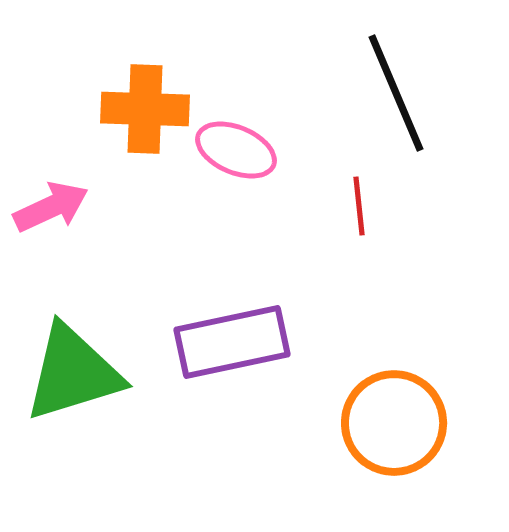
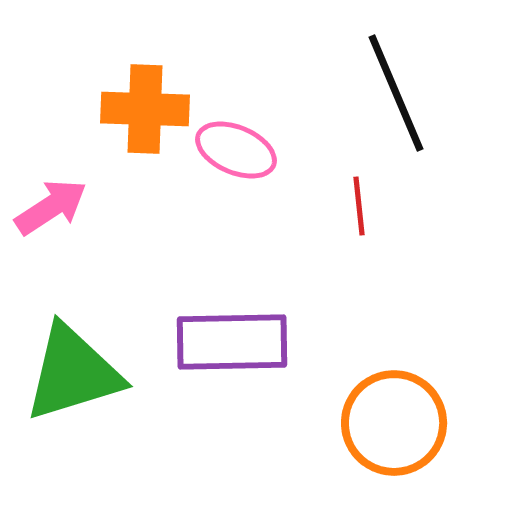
pink arrow: rotated 8 degrees counterclockwise
purple rectangle: rotated 11 degrees clockwise
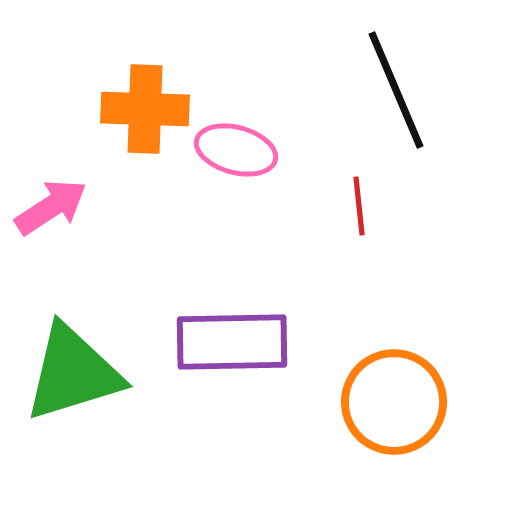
black line: moved 3 px up
pink ellipse: rotated 8 degrees counterclockwise
orange circle: moved 21 px up
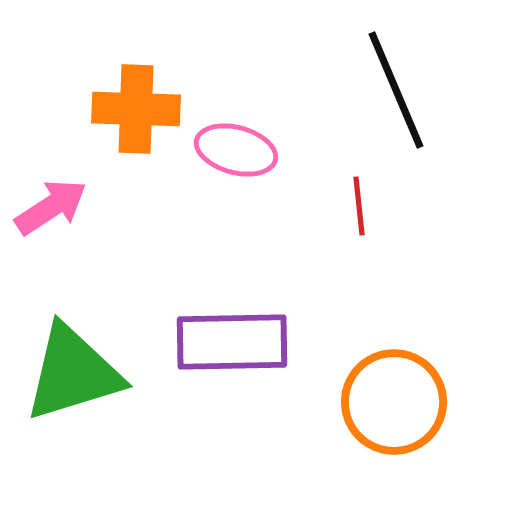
orange cross: moved 9 px left
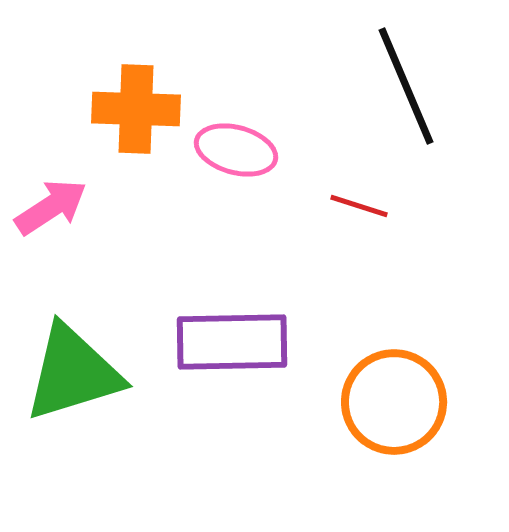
black line: moved 10 px right, 4 px up
red line: rotated 66 degrees counterclockwise
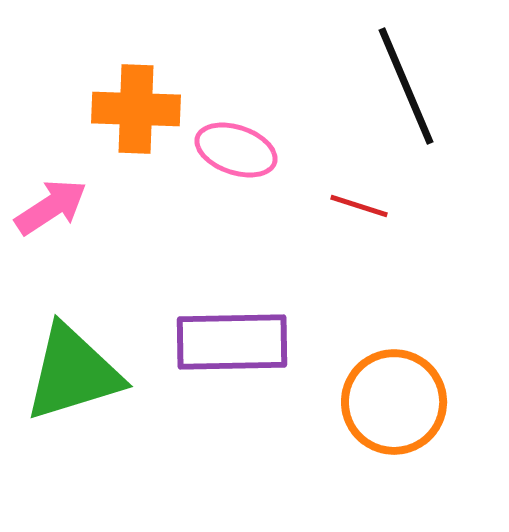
pink ellipse: rotated 4 degrees clockwise
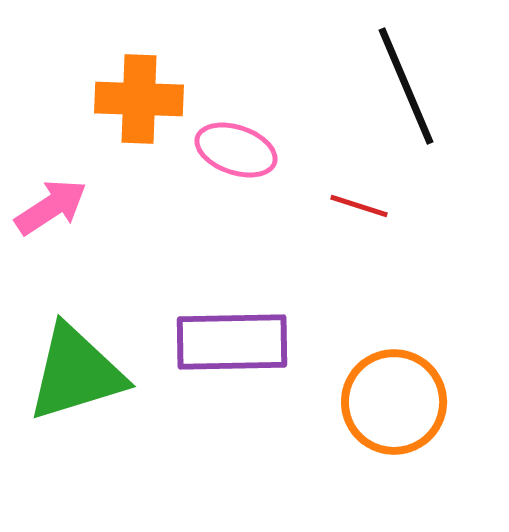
orange cross: moved 3 px right, 10 px up
green triangle: moved 3 px right
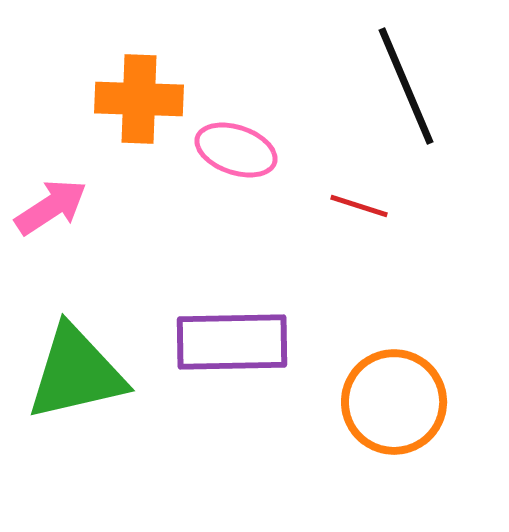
green triangle: rotated 4 degrees clockwise
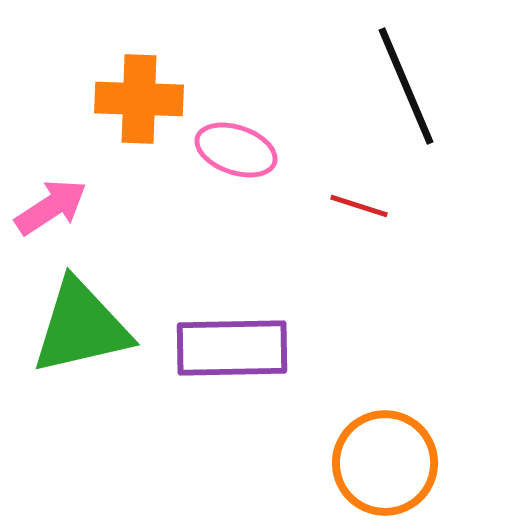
purple rectangle: moved 6 px down
green triangle: moved 5 px right, 46 px up
orange circle: moved 9 px left, 61 px down
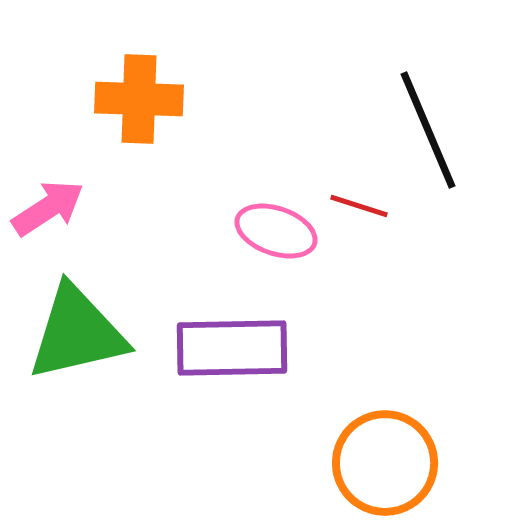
black line: moved 22 px right, 44 px down
pink ellipse: moved 40 px right, 81 px down
pink arrow: moved 3 px left, 1 px down
green triangle: moved 4 px left, 6 px down
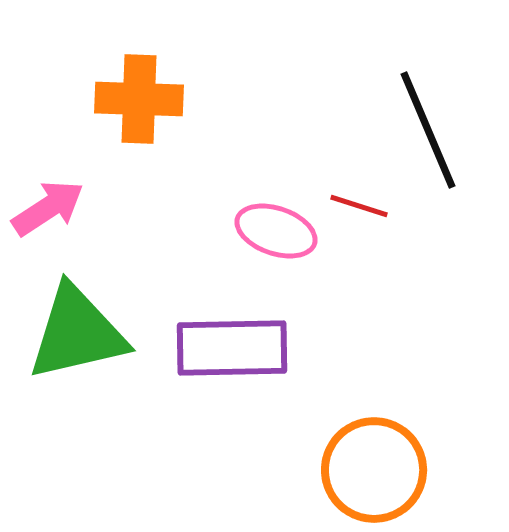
orange circle: moved 11 px left, 7 px down
